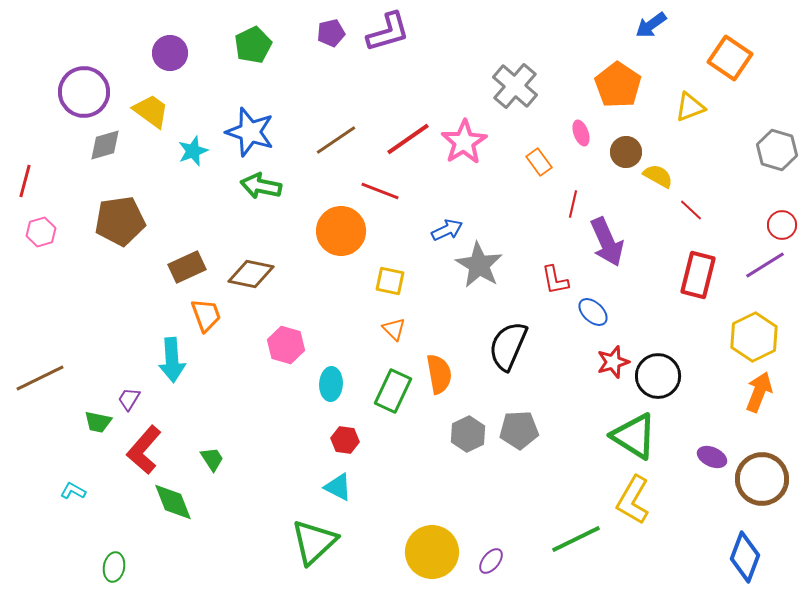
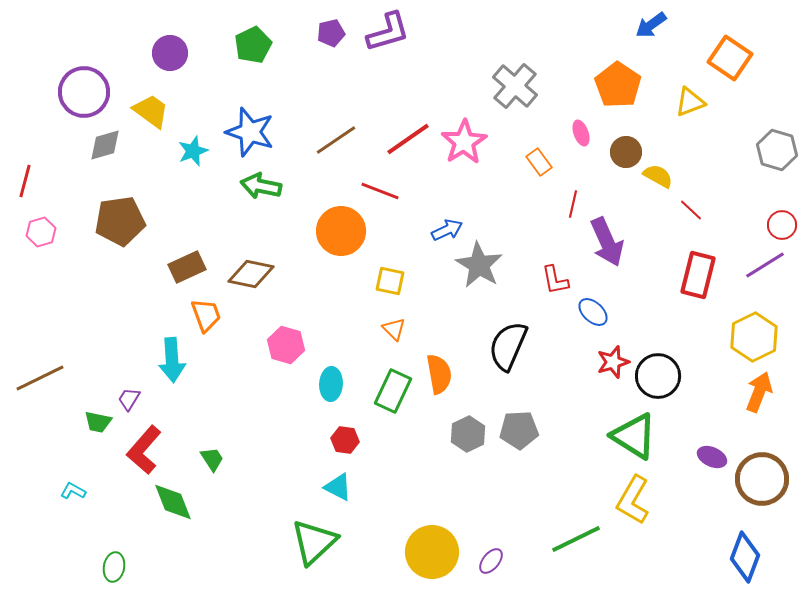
yellow triangle at (690, 107): moved 5 px up
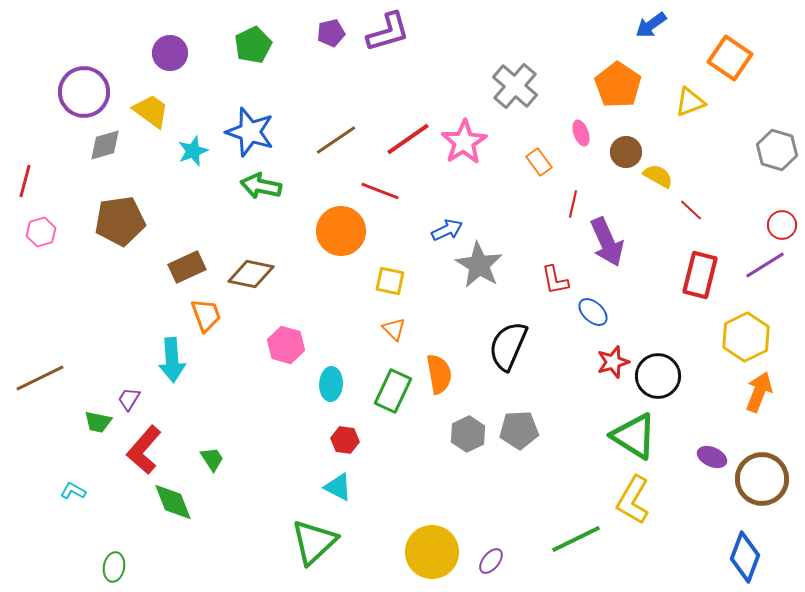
red rectangle at (698, 275): moved 2 px right
yellow hexagon at (754, 337): moved 8 px left
